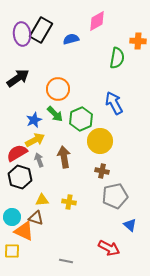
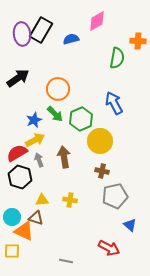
yellow cross: moved 1 px right, 2 px up
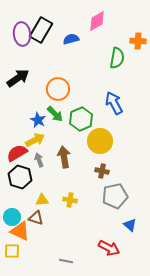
blue star: moved 4 px right; rotated 21 degrees counterclockwise
orange triangle: moved 4 px left
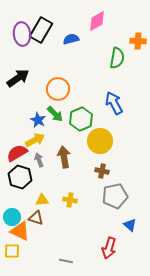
red arrow: rotated 80 degrees clockwise
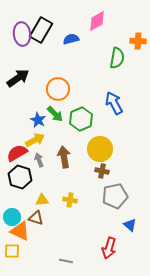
yellow circle: moved 8 px down
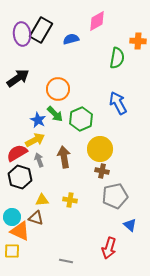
blue arrow: moved 4 px right
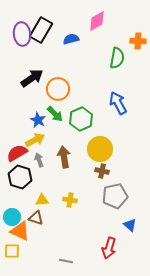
black arrow: moved 14 px right
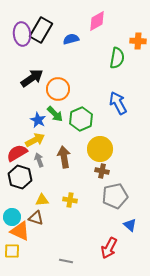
red arrow: rotated 10 degrees clockwise
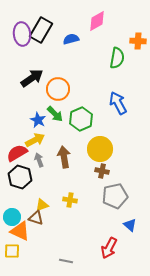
yellow triangle: moved 5 px down; rotated 16 degrees counterclockwise
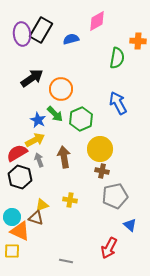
orange circle: moved 3 px right
